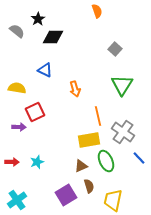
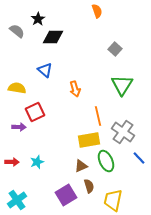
blue triangle: rotated 14 degrees clockwise
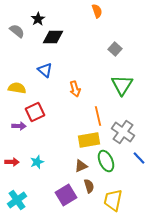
purple arrow: moved 1 px up
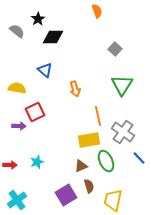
red arrow: moved 2 px left, 3 px down
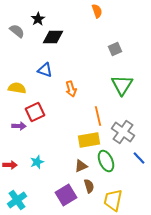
gray square: rotated 24 degrees clockwise
blue triangle: rotated 21 degrees counterclockwise
orange arrow: moved 4 px left
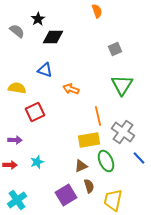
orange arrow: rotated 126 degrees clockwise
purple arrow: moved 4 px left, 14 px down
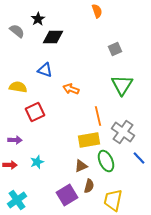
yellow semicircle: moved 1 px right, 1 px up
brown semicircle: rotated 32 degrees clockwise
purple square: moved 1 px right
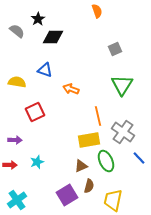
yellow semicircle: moved 1 px left, 5 px up
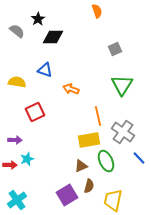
cyan star: moved 10 px left, 3 px up
